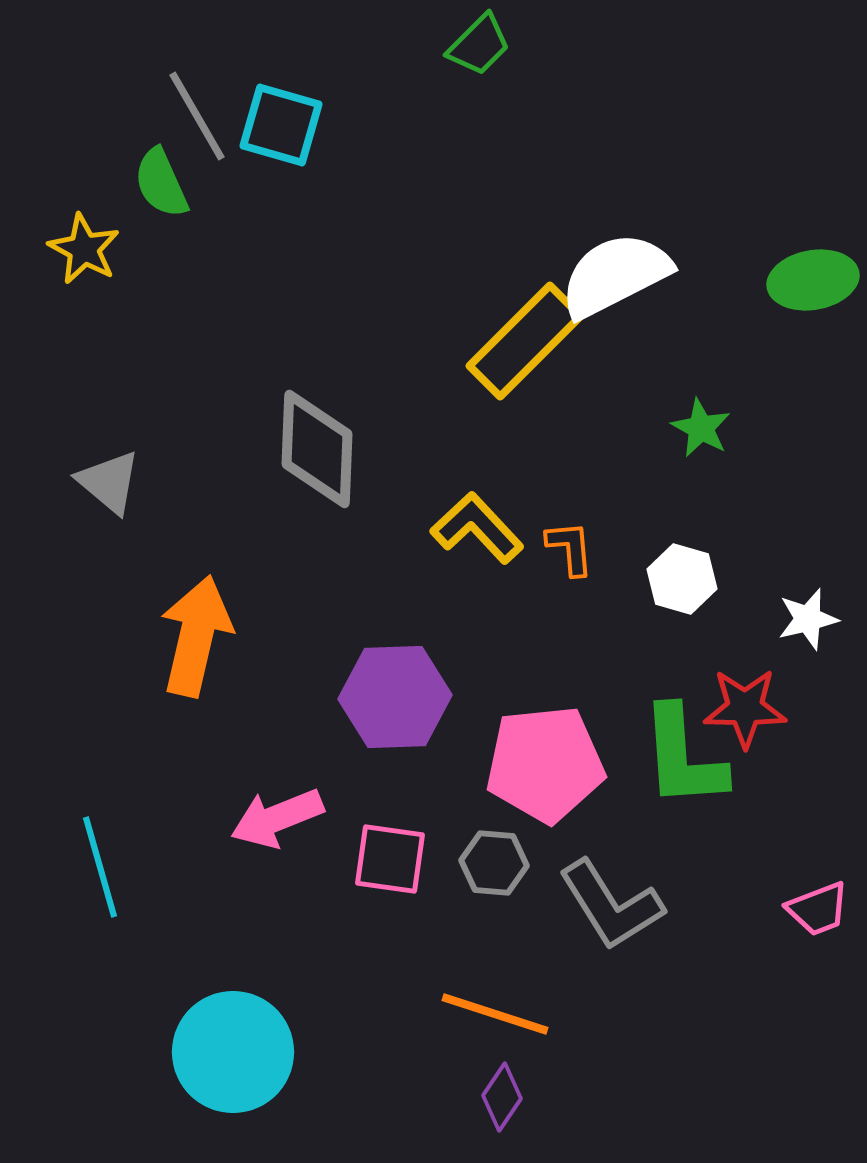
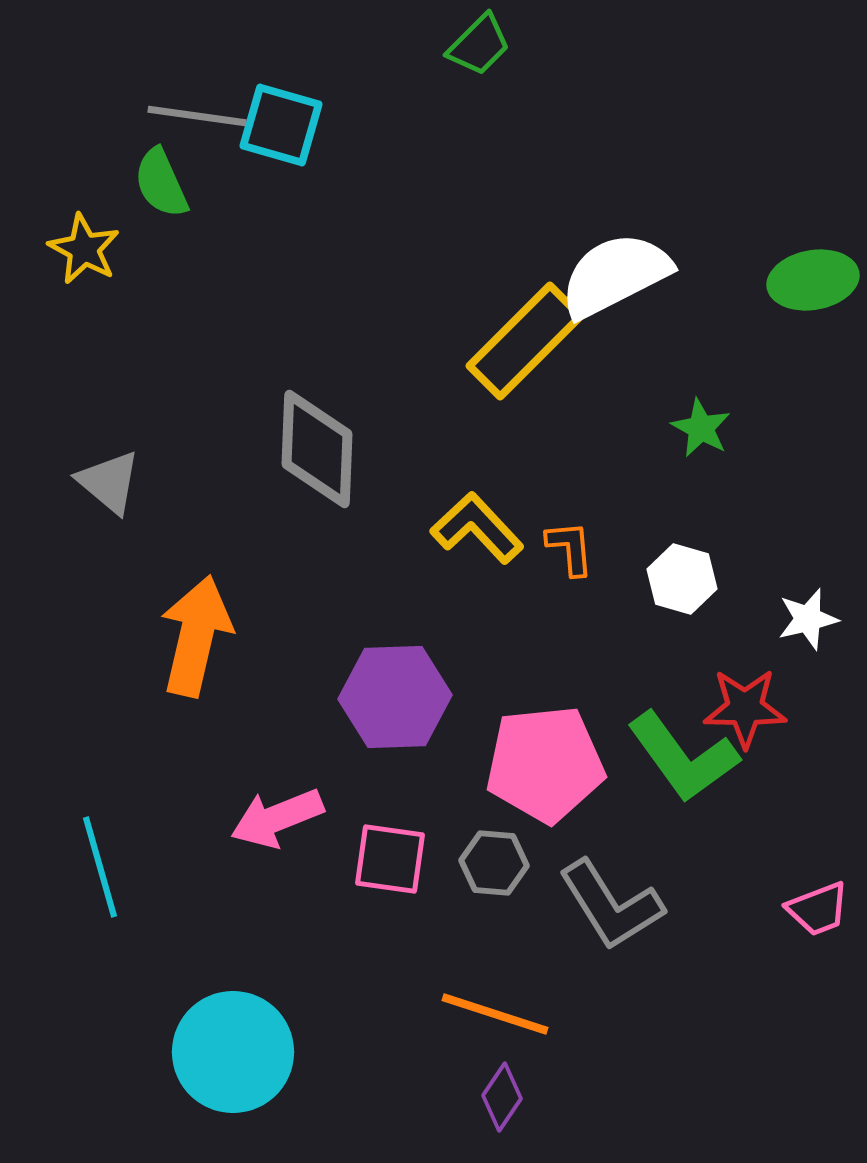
gray line: rotated 52 degrees counterclockwise
green L-shape: rotated 32 degrees counterclockwise
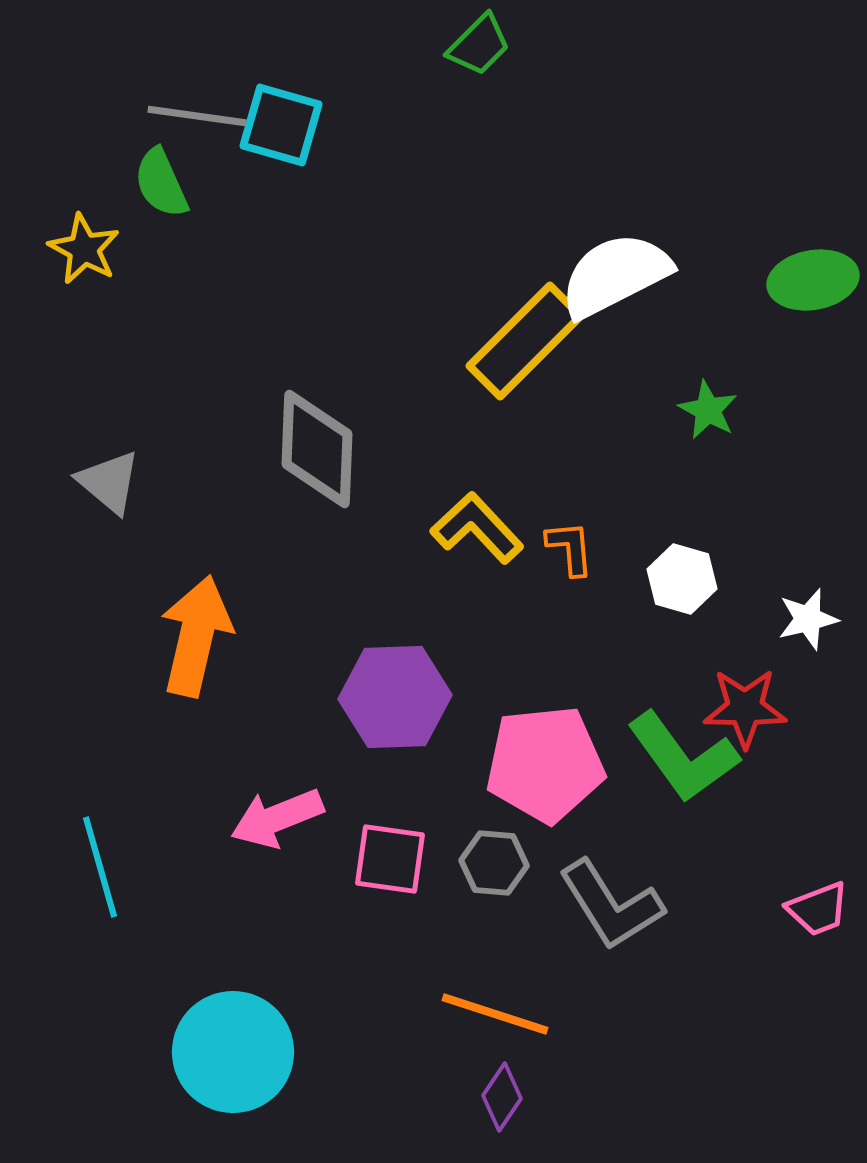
green star: moved 7 px right, 18 px up
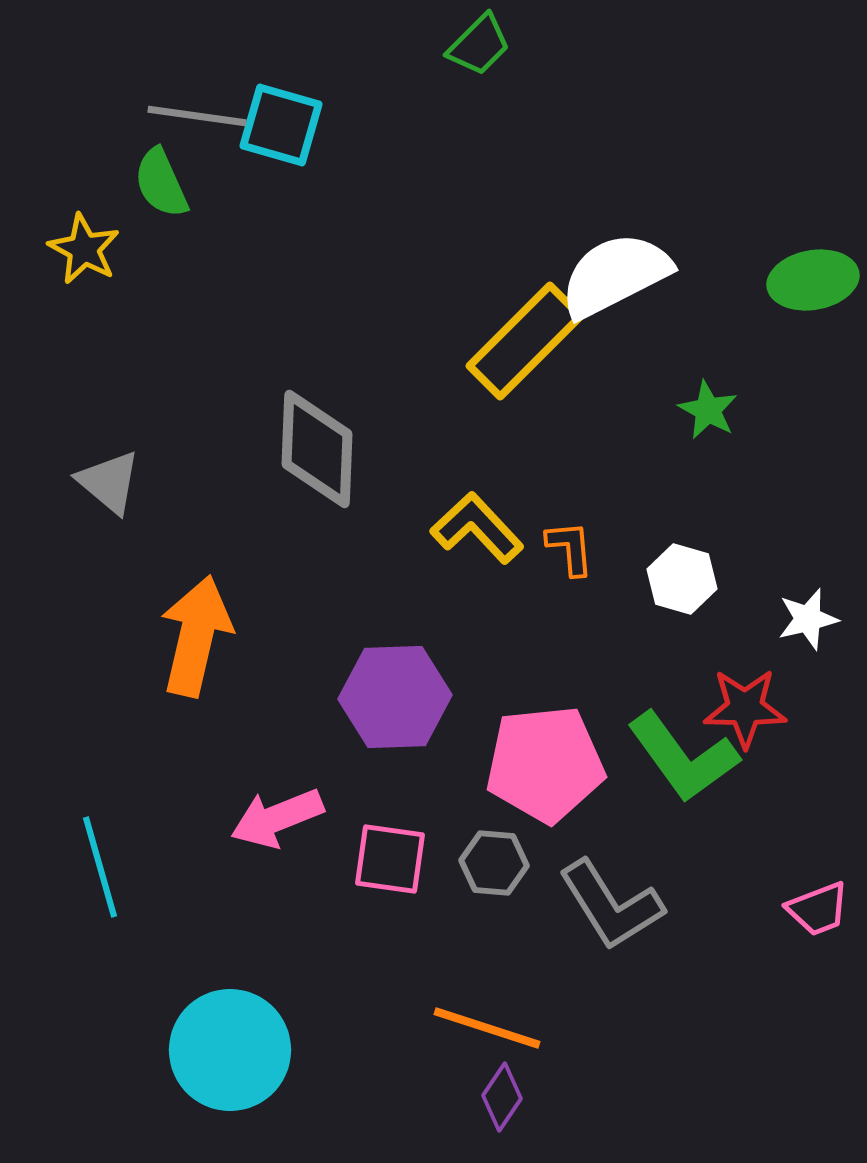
orange line: moved 8 px left, 14 px down
cyan circle: moved 3 px left, 2 px up
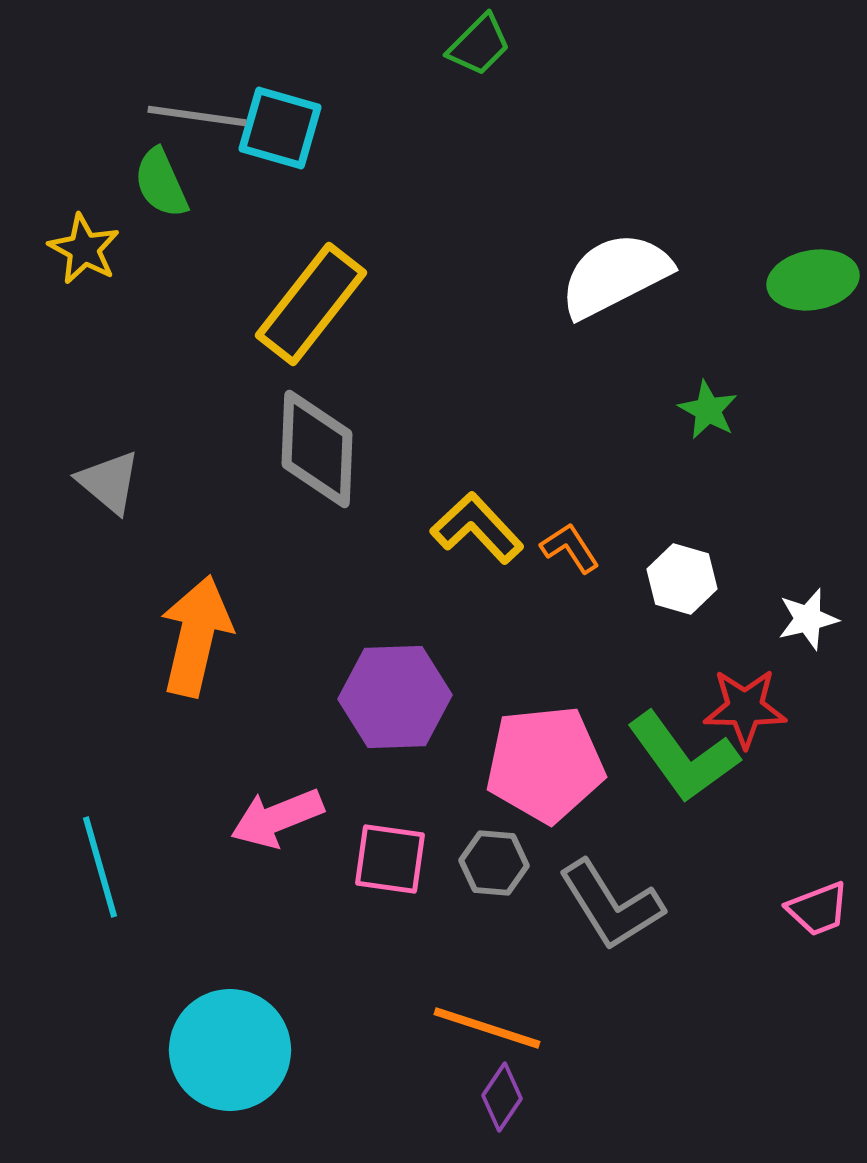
cyan square: moved 1 px left, 3 px down
yellow rectangle: moved 214 px left, 37 px up; rotated 7 degrees counterclockwise
orange L-shape: rotated 28 degrees counterclockwise
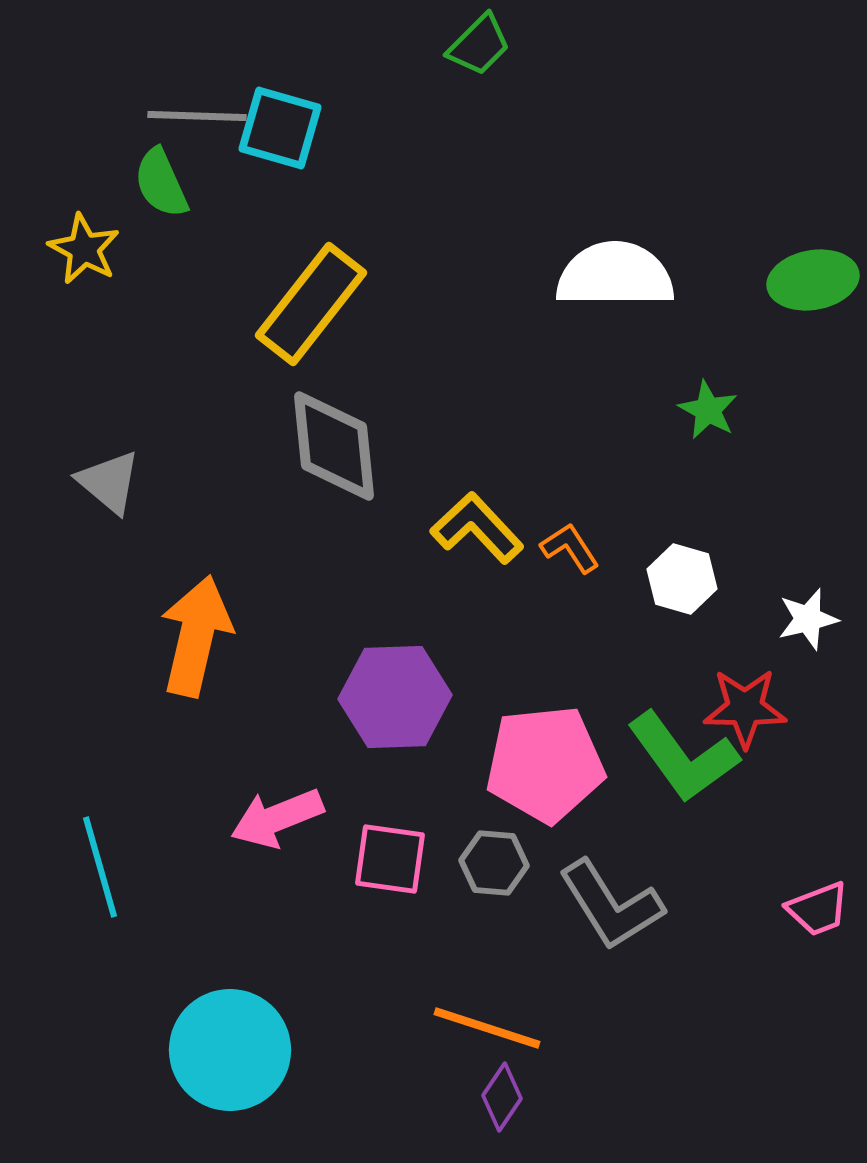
gray line: rotated 6 degrees counterclockwise
white semicircle: rotated 27 degrees clockwise
gray diamond: moved 17 px right, 3 px up; rotated 8 degrees counterclockwise
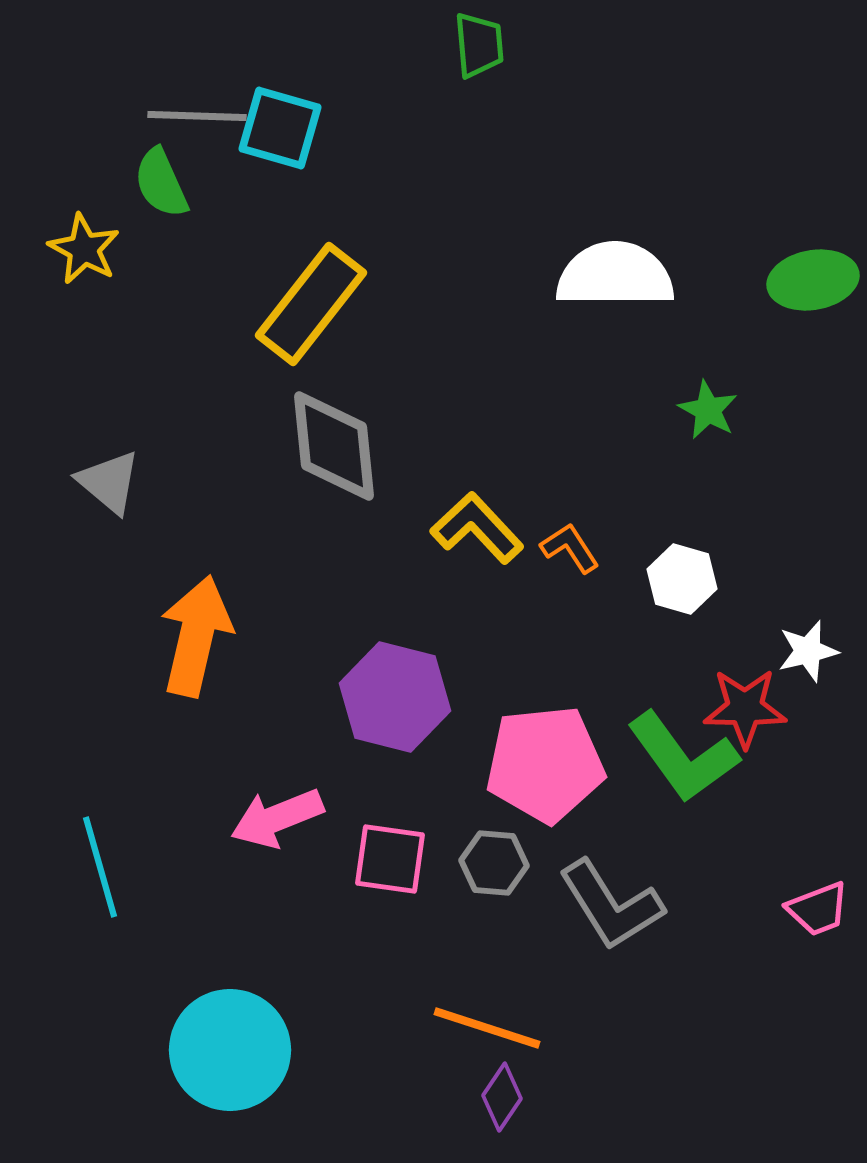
green trapezoid: rotated 50 degrees counterclockwise
white star: moved 32 px down
purple hexagon: rotated 16 degrees clockwise
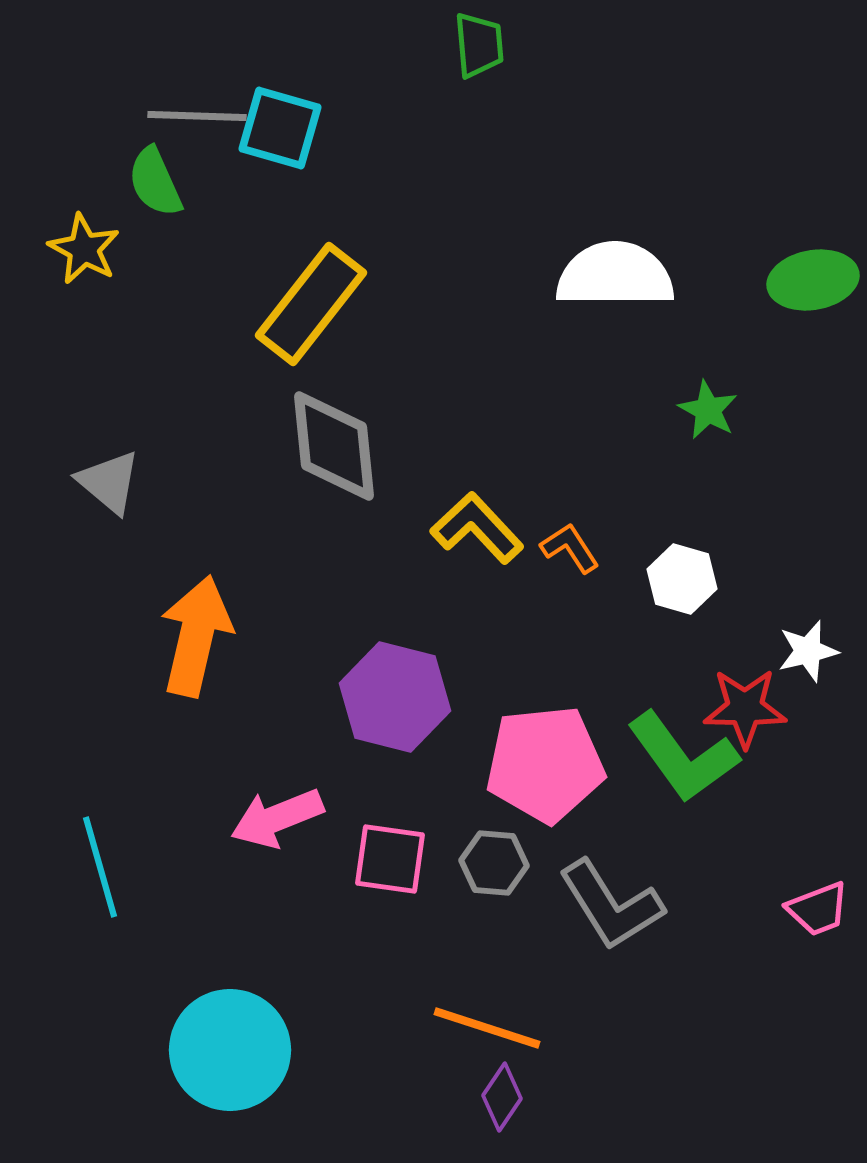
green semicircle: moved 6 px left, 1 px up
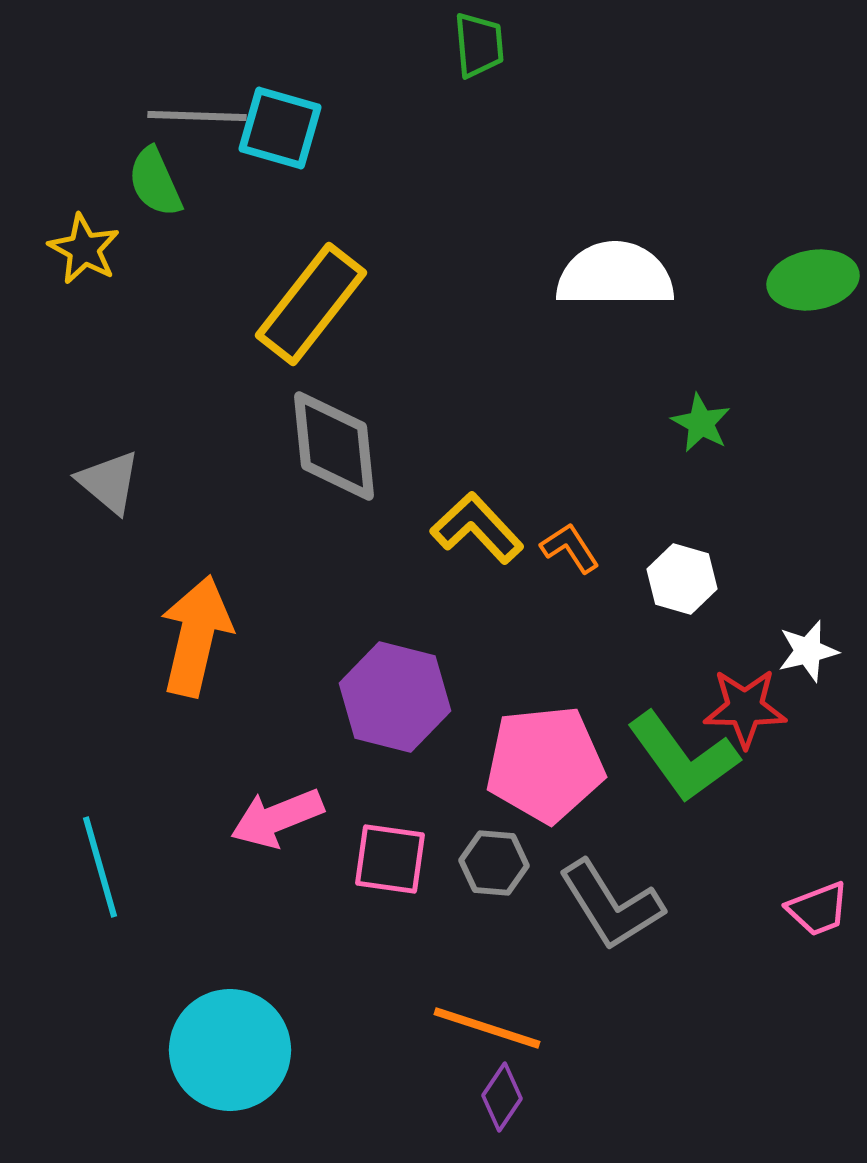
green star: moved 7 px left, 13 px down
